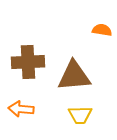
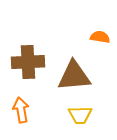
orange semicircle: moved 2 px left, 7 px down
orange arrow: moved 1 px down; rotated 75 degrees clockwise
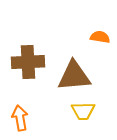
orange arrow: moved 1 px left, 8 px down
yellow trapezoid: moved 3 px right, 4 px up
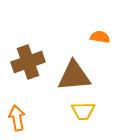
brown cross: rotated 16 degrees counterclockwise
orange arrow: moved 3 px left
